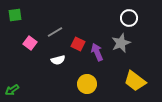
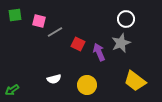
white circle: moved 3 px left, 1 px down
pink square: moved 9 px right, 22 px up; rotated 24 degrees counterclockwise
purple arrow: moved 2 px right
white semicircle: moved 4 px left, 19 px down
yellow circle: moved 1 px down
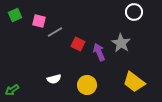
green square: rotated 16 degrees counterclockwise
white circle: moved 8 px right, 7 px up
gray star: rotated 18 degrees counterclockwise
yellow trapezoid: moved 1 px left, 1 px down
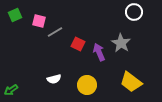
yellow trapezoid: moved 3 px left
green arrow: moved 1 px left
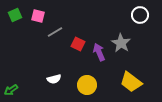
white circle: moved 6 px right, 3 px down
pink square: moved 1 px left, 5 px up
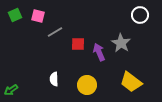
red square: rotated 24 degrees counterclockwise
white semicircle: rotated 104 degrees clockwise
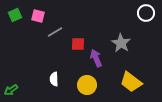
white circle: moved 6 px right, 2 px up
purple arrow: moved 3 px left, 6 px down
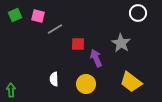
white circle: moved 8 px left
gray line: moved 3 px up
yellow circle: moved 1 px left, 1 px up
green arrow: rotated 120 degrees clockwise
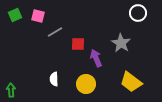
gray line: moved 3 px down
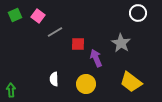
pink square: rotated 24 degrees clockwise
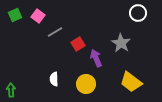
red square: rotated 32 degrees counterclockwise
